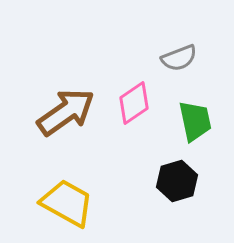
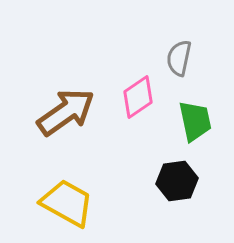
gray semicircle: rotated 123 degrees clockwise
pink diamond: moved 4 px right, 6 px up
black hexagon: rotated 9 degrees clockwise
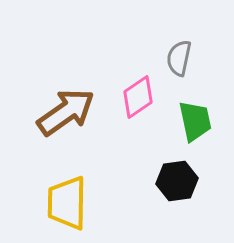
yellow trapezoid: rotated 118 degrees counterclockwise
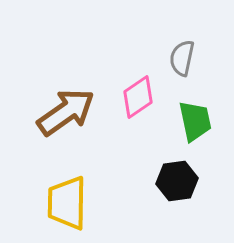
gray semicircle: moved 3 px right
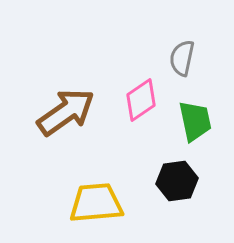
pink diamond: moved 3 px right, 3 px down
yellow trapezoid: moved 29 px right; rotated 84 degrees clockwise
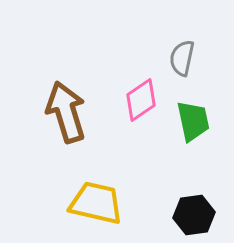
brown arrow: rotated 72 degrees counterclockwise
green trapezoid: moved 2 px left
black hexagon: moved 17 px right, 34 px down
yellow trapezoid: rotated 18 degrees clockwise
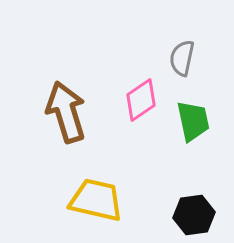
yellow trapezoid: moved 3 px up
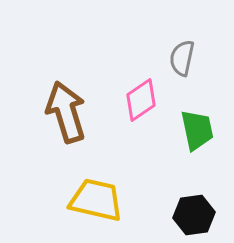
green trapezoid: moved 4 px right, 9 px down
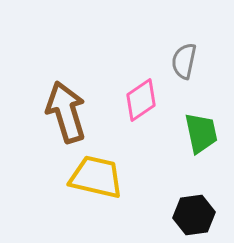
gray semicircle: moved 2 px right, 3 px down
green trapezoid: moved 4 px right, 3 px down
yellow trapezoid: moved 23 px up
